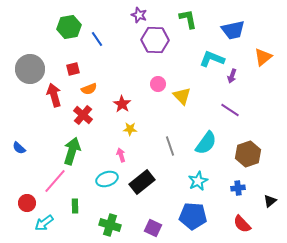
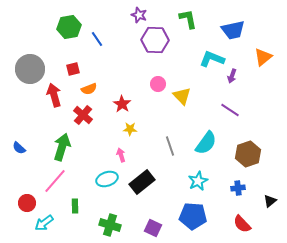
green arrow: moved 10 px left, 4 px up
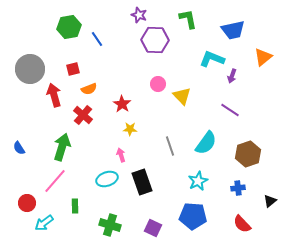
blue semicircle: rotated 16 degrees clockwise
black rectangle: rotated 70 degrees counterclockwise
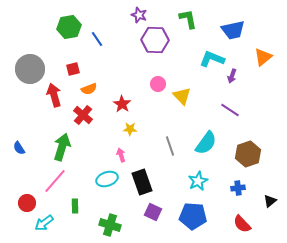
purple square: moved 16 px up
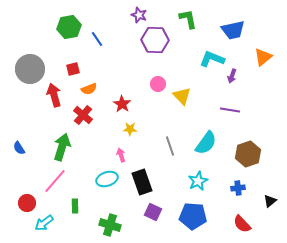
purple line: rotated 24 degrees counterclockwise
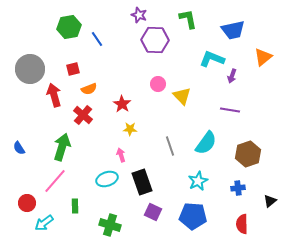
red semicircle: rotated 42 degrees clockwise
